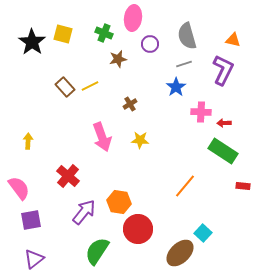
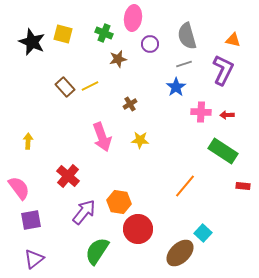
black star: rotated 12 degrees counterclockwise
red arrow: moved 3 px right, 8 px up
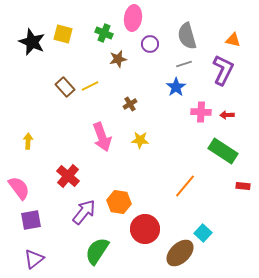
red circle: moved 7 px right
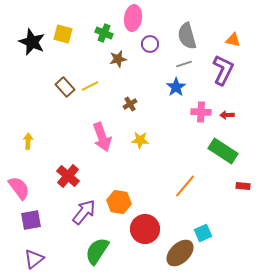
cyan square: rotated 24 degrees clockwise
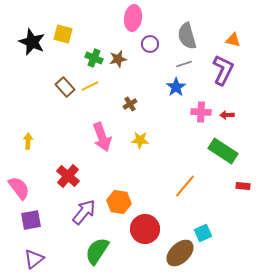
green cross: moved 10 px left, 25 px down
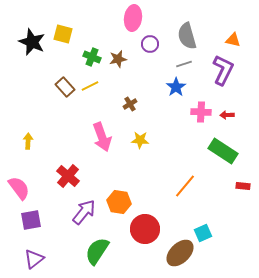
green cross: moved 2 px left, 1 px up
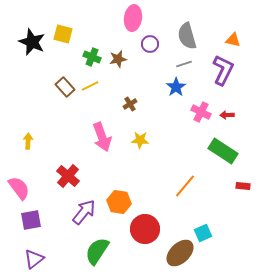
pink cross: rotated 24 degrees clockwise
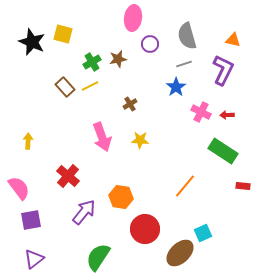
green cross: moved 5 px down; rotated 36 degrees clockwise
orange hexagon: moved 2 px right, 5 px up
green semicircle: moved 1 px right, 6 px down
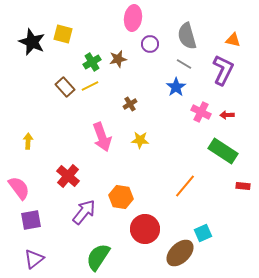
gray line: rotated 49 degrees clockwise
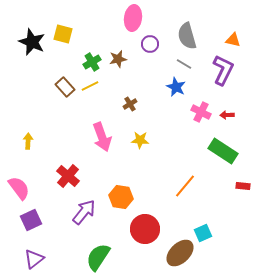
blue star: rotated 12 degrees counterclockwise
purple square: rotated 15 degrees counterclockwise
